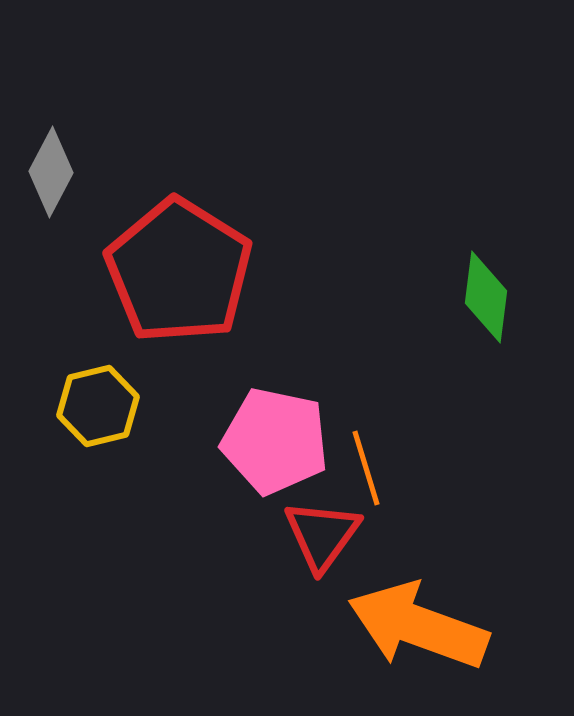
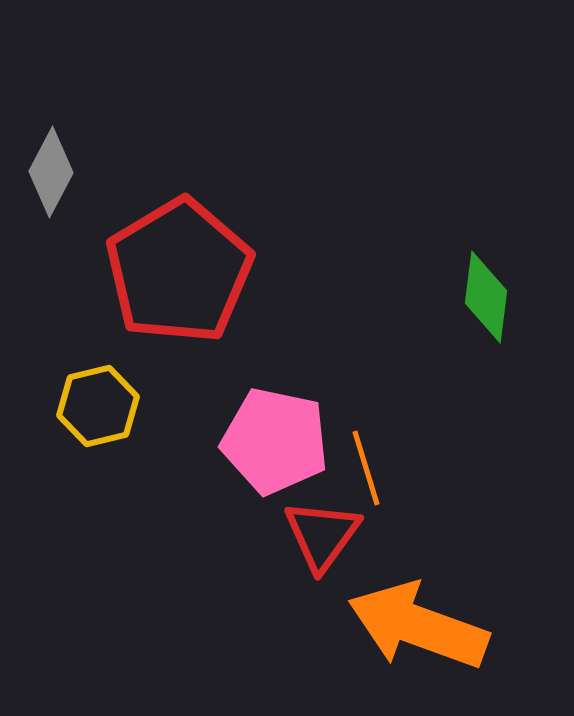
red pentagon: rotated 9 degrees clockwise
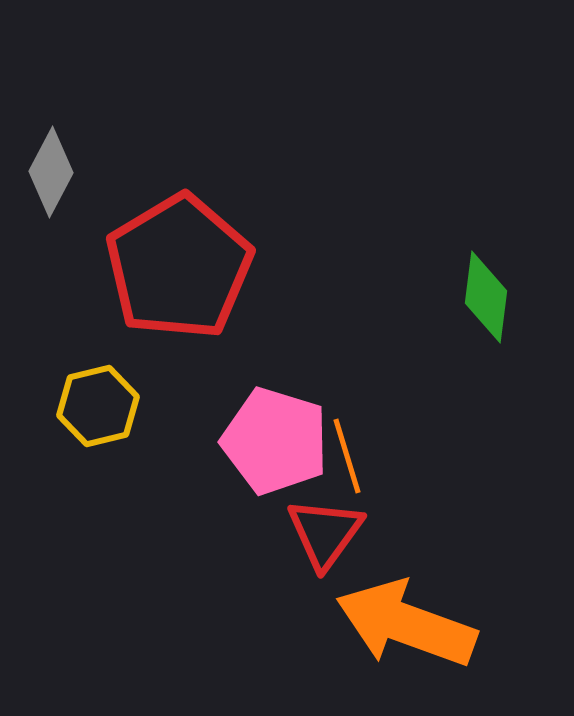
red pentagon: moved 4 px up
pink pentagon: rotated 5 degrees clockwise
orange line: moved 19 px left, 12 px up
red triangle: moved 3 px right, 2 px up
orange arrow: moved 12 px left, 2 px up
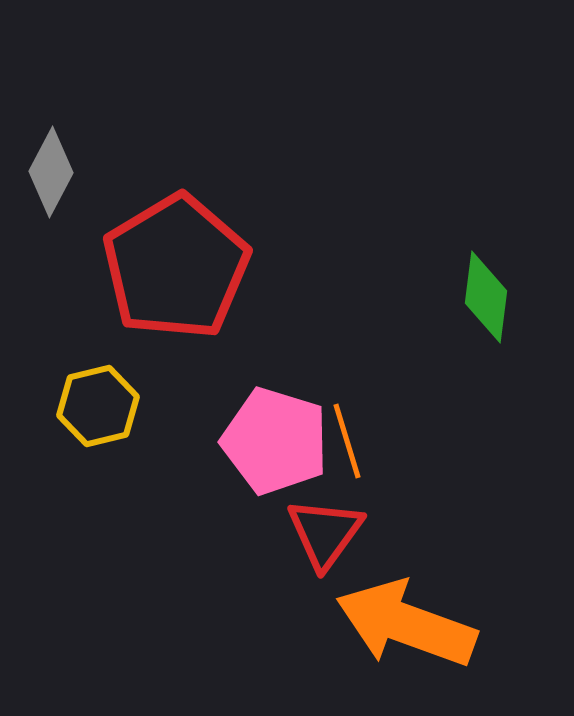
red pentagon: moved 3 px left
orange line: moved 15 px up
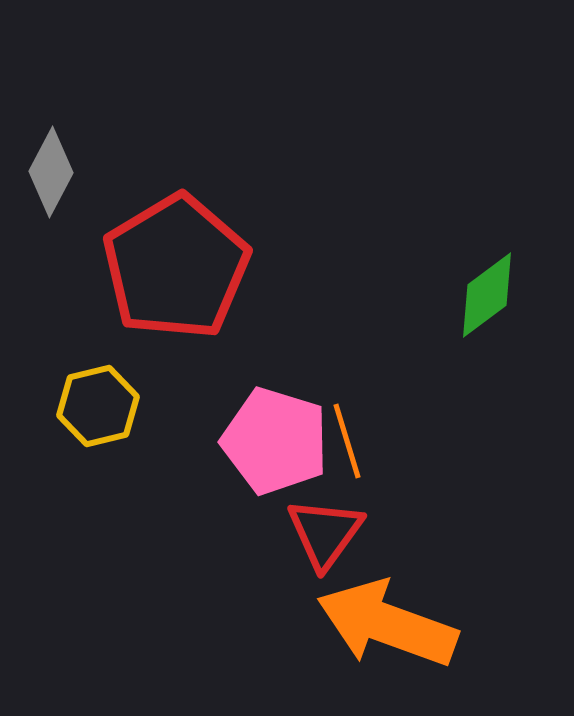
green diamond: moved 1 px right, 2 px up; rotated 46 degrees clockwise
orange arrow: moved 19 px left
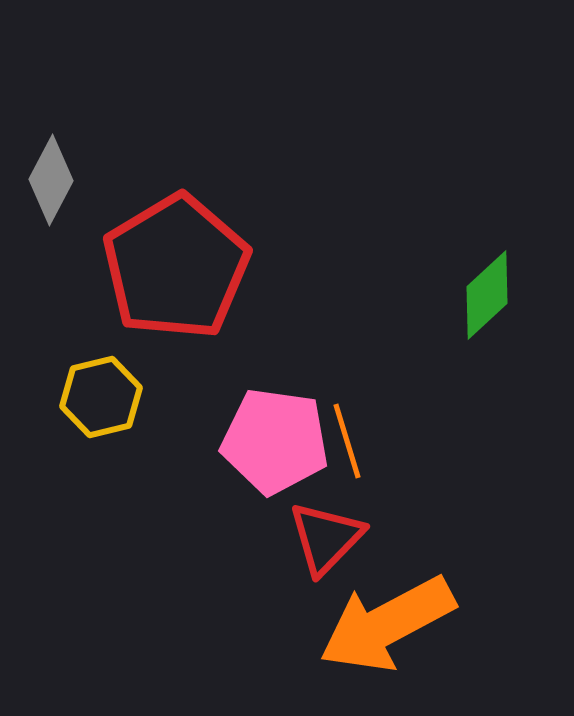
gray diamond: moved 8 px down
green diamond: rotated 6 degrees counterclockwise
yellow hexagon: moved 3 px right, 9 px up
pink pentagon: rotated 9 degrees counterclockwise
red triangle: moved 1 px right, 5 px down; rotated 8 degrees clockwise
orange arrow: rotated 48 degrees counterclockwise
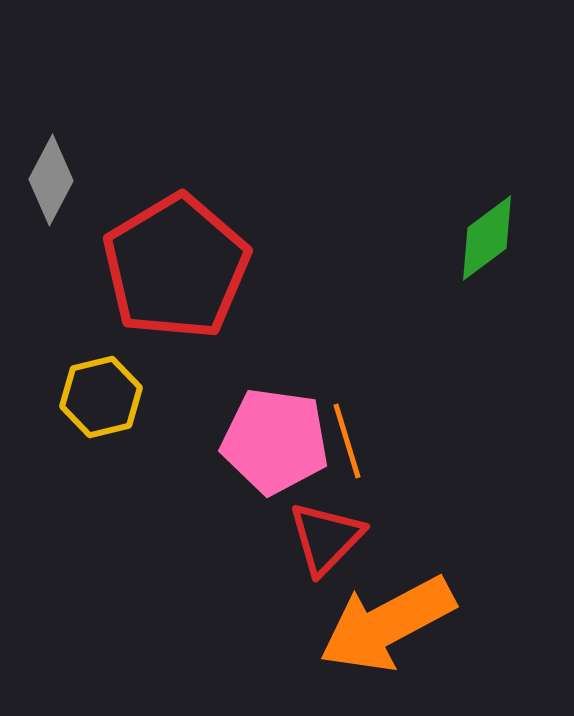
green diamond: moved 57 px up; rotated 6 degrees clockwise
